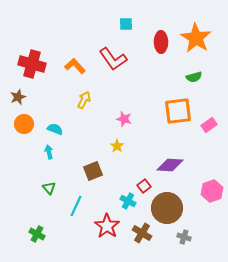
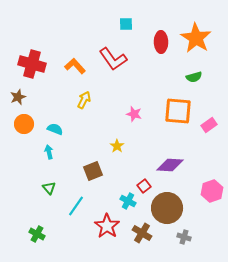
orange square: rotated 12 degrees clockwise
pink star: moved 10 px right, 5 px up
cyan line: rotated 10 degrees clockwise
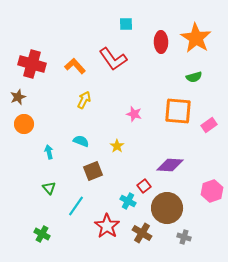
cyan semicircle: moved 26 px right, 12 px down
green cross: moved 5 px right
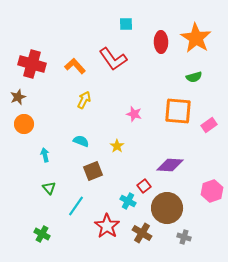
cyan arrow: moved 4 px left, 3 px down
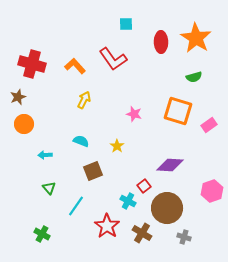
orange square: rotated 12 degrees clockwise
cyan arrow: rotated 80 degrees counterclockwise
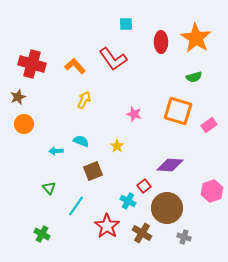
cyan arrow: moved 11 px right, 4 px up
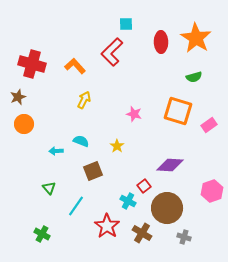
red L-shape: moved 1 px left, 7 px up; rotated 80 degrees clockwise
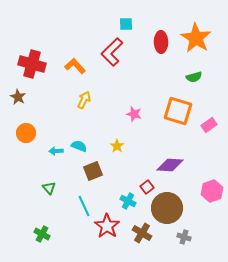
brown star: rotated 21 degrees counterclockwise
orange circle: moved 2 px right, 9 px down
cyan semicircle: moved 2 px left, 5 px down
red square: moved 3 px right, 1 px down
cyan line: moved 8 px right; rotated 60 degrees counterclockwise
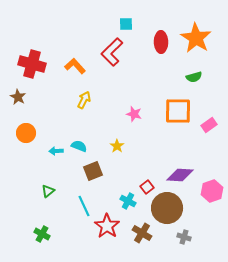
orange square: rotated 16 degrees counterclockwise
purple diamond: moved 10 px right, 10 px down
green triangle: moved 1 px left, 3 px down; rotated 32 degrees clockwise
